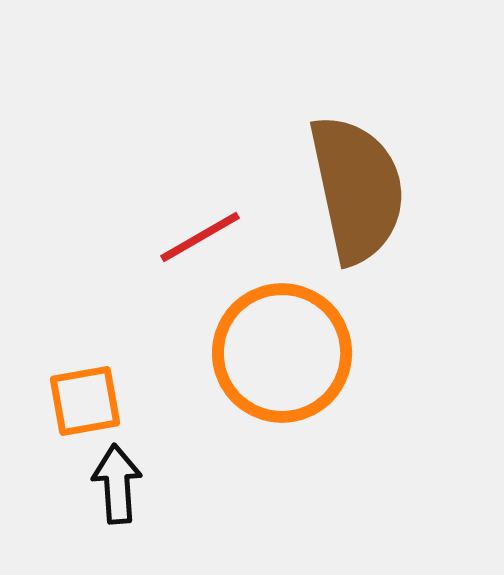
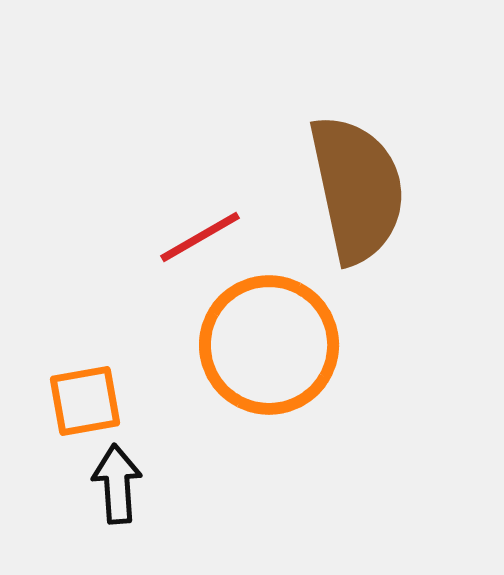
orange circle: moved 13 px left, 8 px up
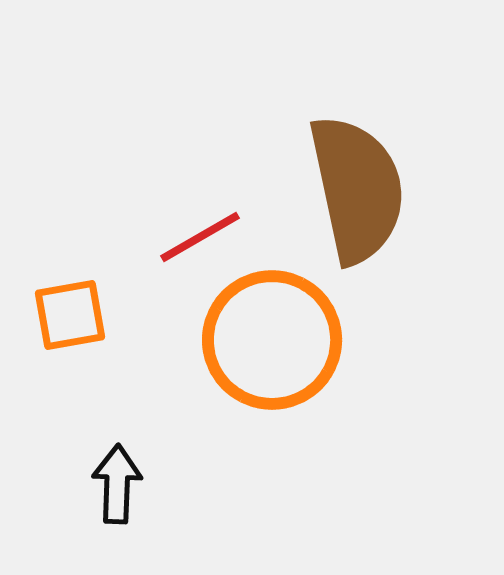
orange circle: moved 3 px right, 5 px up
orange square: moved 15 px left, 86 px up
black arrow: rotated 6 degrees clockwise
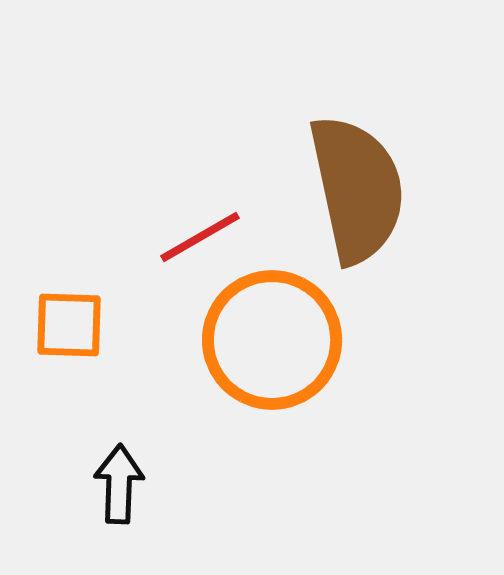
orange square: moved 1 px left, 10 px down; rotated 12 degrees clockwise
black arrow: moved 2 px right
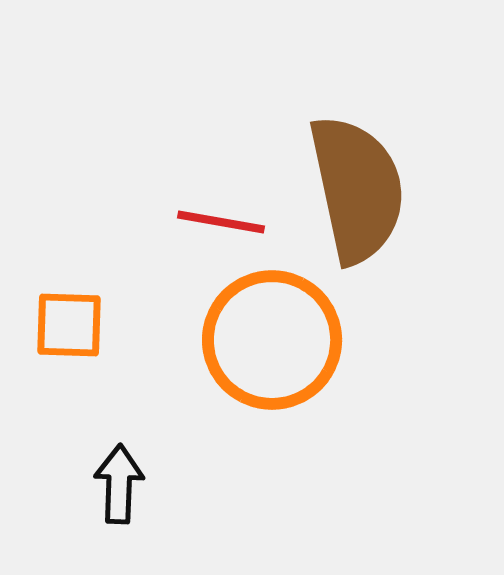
red line: moved 21 px right, 15 px up; rotated 40 degrees clockwise
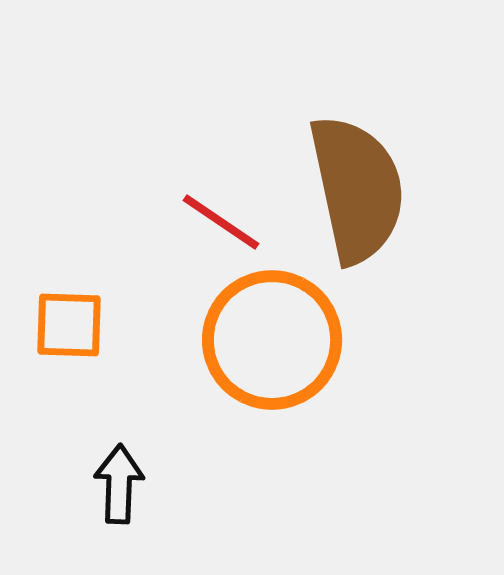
red line: rotated 24 degrees clockwise
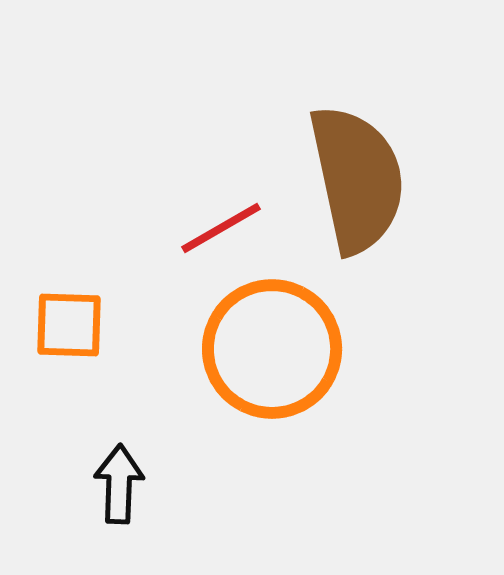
brown semicircle: moved 10 px up
red line: moved 6 px down; rotated 64 degrees counterclockwise
orange circle: moved 9 px down
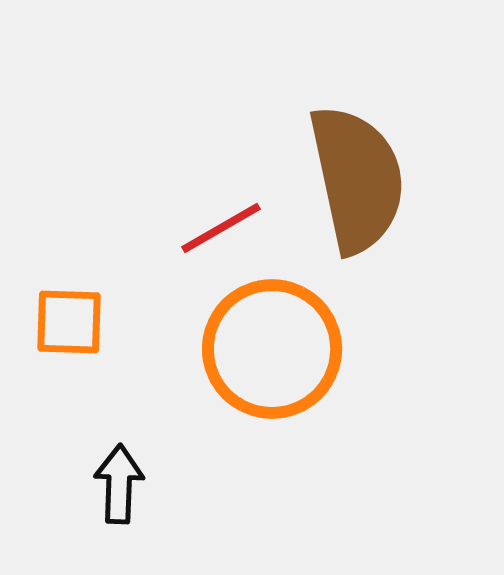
orange square: moved 3 px up
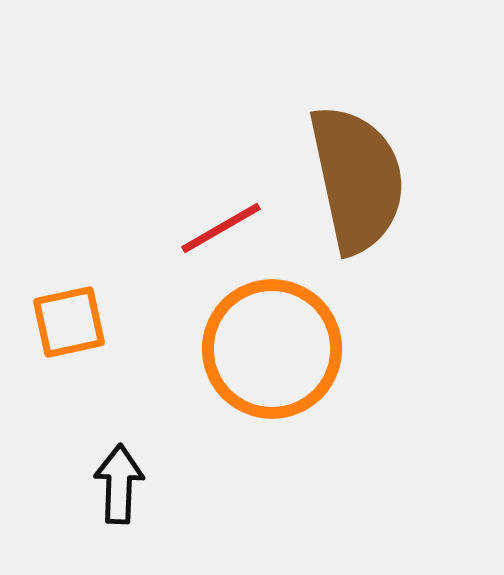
orange square: rotated 14 degrees counterclockwise
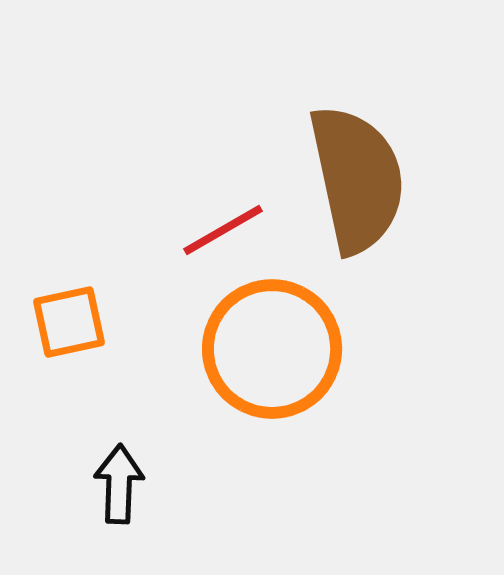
red line: moved 2 px right, 2 px down
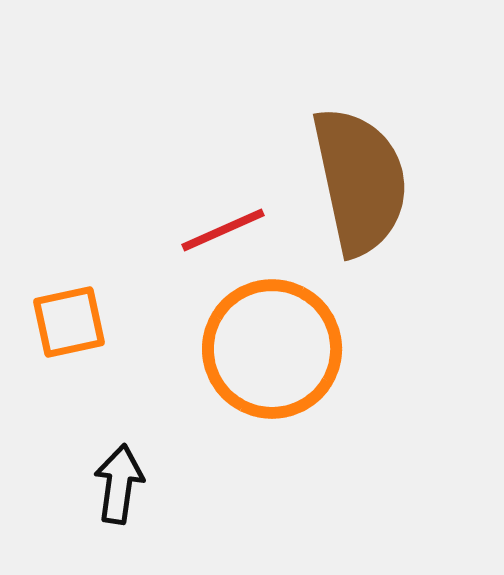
brown semicircle: moved 3 px right, 2 px down
red line: rotated 6 degrees clockwise
black arrow: rotated 6 degrees clockwise
